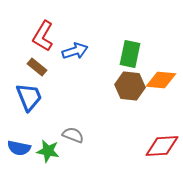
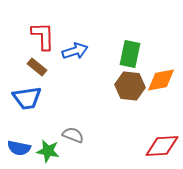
red L-shape: rotated 148 degrees clockwise
orange diamond: rotated 16 degrees counterclockwise
blue trapezoid: moved 2 px left, 1 px down; rotated 104 degrees clockwise
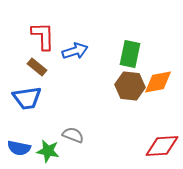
orange diamond: moved 3 px left, 2 px down
